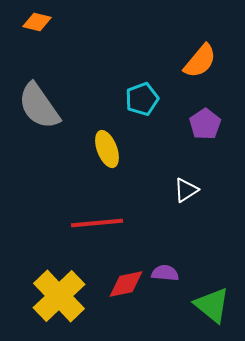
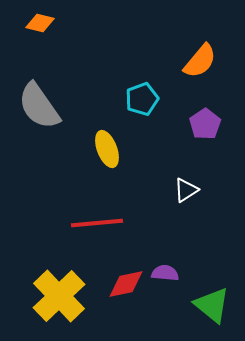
orange diamond: moved 3 px right, 1 px down
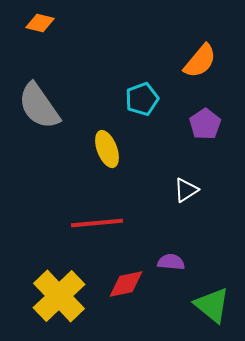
purple semicircle: moved 6 px right, 11 px up
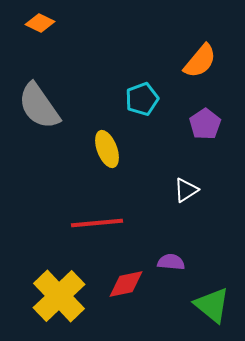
orange diamond: rotated 12 degrees clockwise
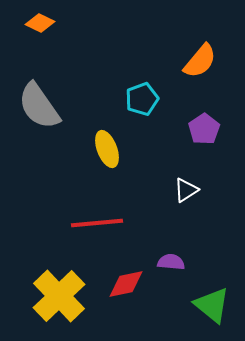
purple pentagon: moved 1 px left, 5 px down
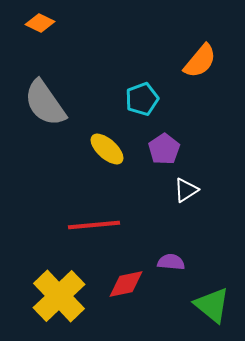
gray semicircle: moved 6 px right, 3 px up
purple pentagon: moved 40 px left, 20 px down
yellow ellipse: rotated 27 degrees counterclockwise
red line: moved 3 px left, 2 px down
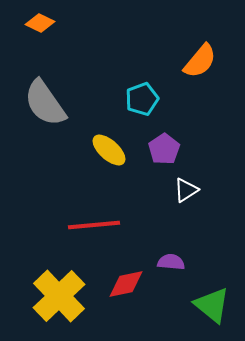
yellow ellipse: moved 2 px right, 1 px down
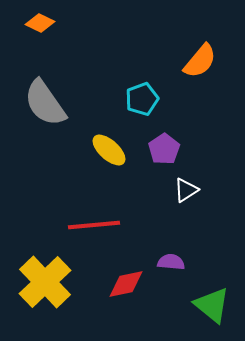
yellow cross: moved 14 px left, 14 px up
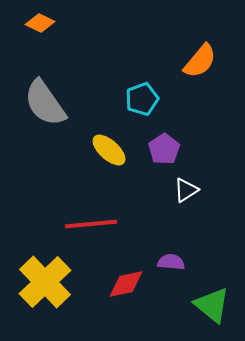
red line: moved 3 px left, 1 px up
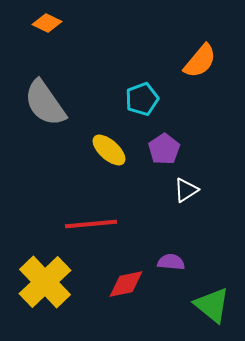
orange diamond: moved 7 px right
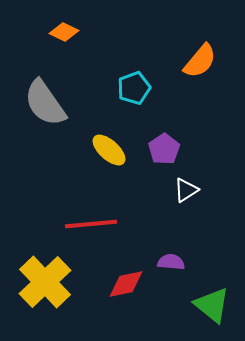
orange diamond: moved 17 px right, 9 px down
cyan pentagon: moved 8 px left, 11 px up
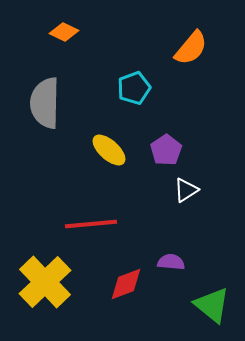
orange semicircle: moved 9 px left, 13 px up
gray semicircle: rotated 36 degrees clockwise
purple pentagon: moved 2 px right, 1 px down
red diamond: rotated 9 degrees counterclockwise
